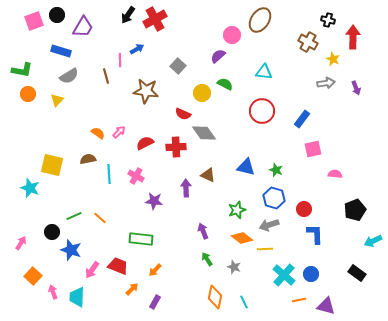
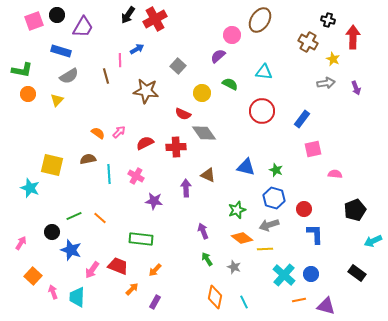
green semicircle at (225, 84): moved 5 px right
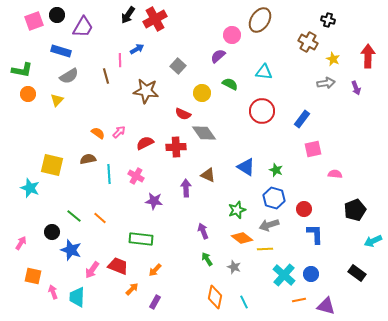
red arrow at (353, 37): moved 15 px right, 19 px down
blue triangle at (246, 167): rotated 18 degrees clockwise
green line at (74, 216): rotated 63 degrees clockwise
orange square at (33, 276): rotated 30 degrees counterclockwise
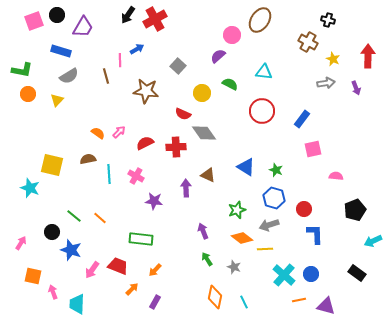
pink semicircle at (335, 174): moved 1 px right, 2 px down
cyan trapezoid at (77, 297): moved 7 px down
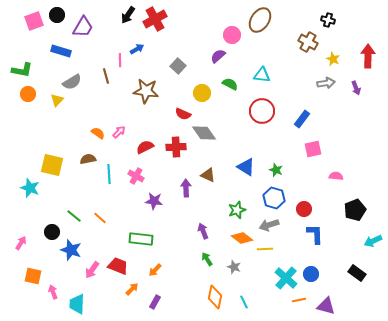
cyan triangle at (264, 72): moved 2 px left, 3 px down
gray semicircle at (69, 76): moved 3 px right, 6 px down
red semicircle at (145, 143): moved 4 px down
cyan cross at (284, 275): moved 2 px right, 3 px down
